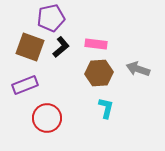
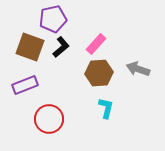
purple pentagon: moved 2 px right, 1 px down
pink rectangle: rotated 55 degrees counterclockwise
red circle: moved 2 px right, 1 px down
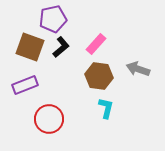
brown hexagon: moved 3 px down; rotated 12 degrees clockwise
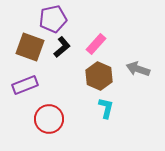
black L-shape: moved 1 px right
brown hexagon: rotated 16 degrees clockwise
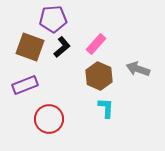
purple pentagon: rotated 8 degrees clockwise
cyan L-shape: rotated 10 degrees counterclockwise
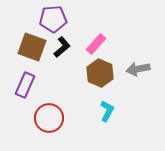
brown square: moved 2 px right
gray arrow: rotated 30 degrees counterclockwise
brown hexagon: moved 1 px right, 3 px up
purple rectangle: rotated 45 degrees counterclockwise
cyan L-shape: moved 1 px right, 3 px down; rotated 25 degrees clockwise
red circle: moved 1 px up
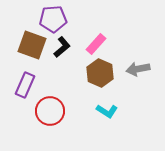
brown square: moved 2 px up
cyan L-shape: rotated 95 degrees clockwise
red circle: moved 1 px right, 7 px up
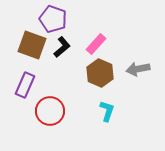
purple pentagon: rotated 24 degrees clockwise
cyan L-shape: rotated 105 degrees counterclockwise
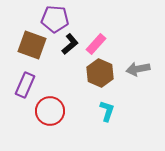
purple pentagon: moved 2 px right; rotated 16 degrees counterclockwise
black L-shape: moved 8 px right, 3 px up
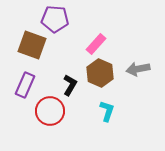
black L-shape: moved 41 px down; rotated 20 degrees counterclockwise
